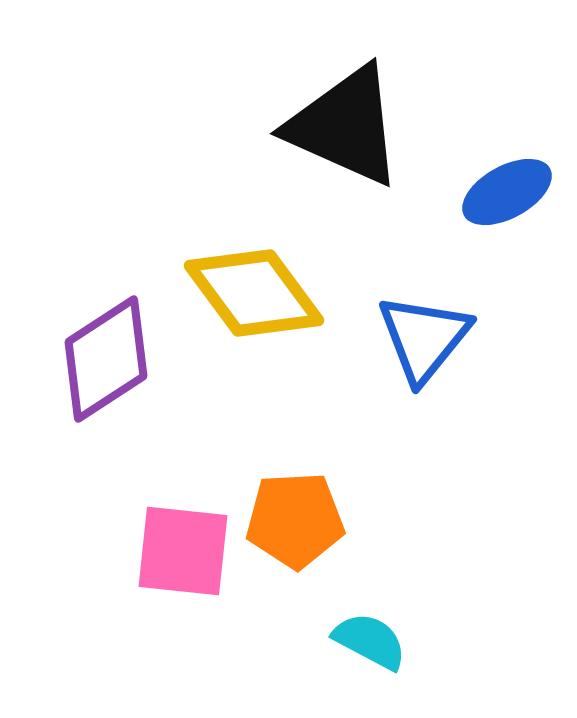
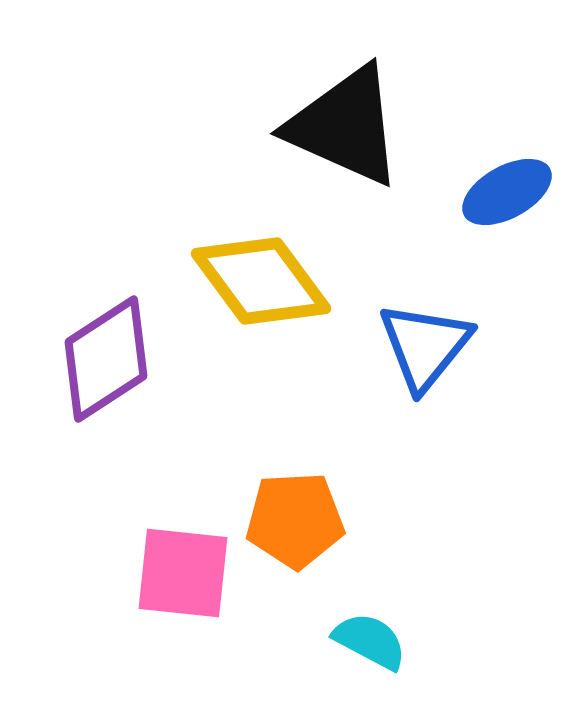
yellow diamond: moved 7 px right, 12 px up
blue triangle: moved 1 px right, 8 px down
pink square: moved 22 px down
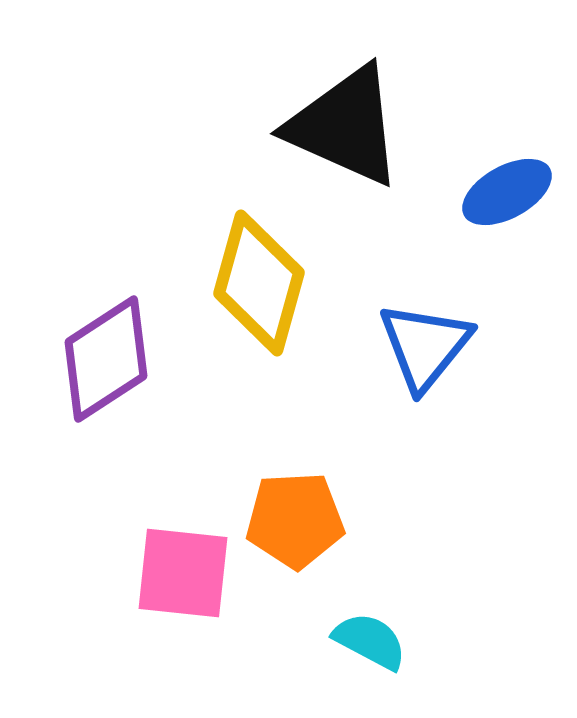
yellow diamond: moved 2 px left, 2 px down; rotated 52 degrees clockwise
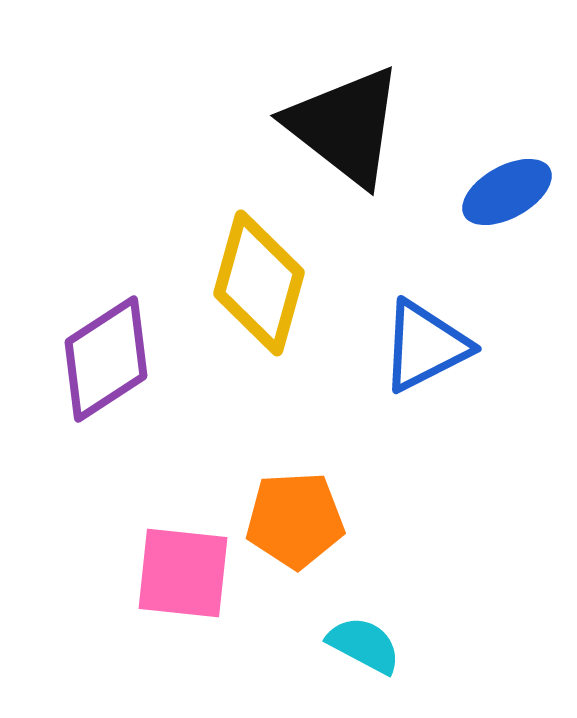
black triangle: rotated 14 degrees clockwise
blue triangle: rotated 24 degrees clockwise
cyan semicircle: moved 6 px left, 4 px down
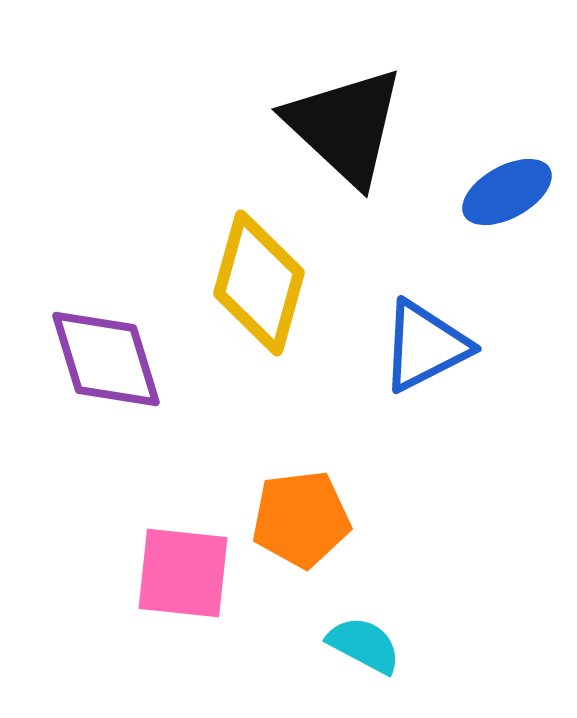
black triangle: rotated 5 degrees clockwise
purple diamond: rotated 74 degrees counterclockwise
orange pentagon: moved 6 px right, 1 px up; rotated 4 degrees counterclockwise
